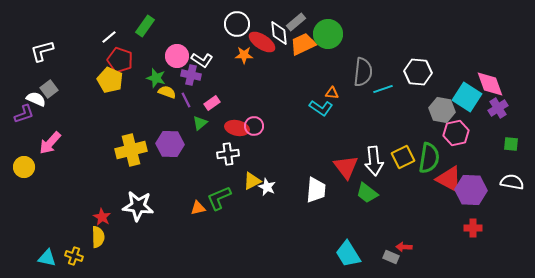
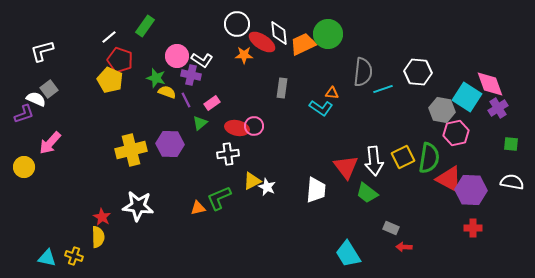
gray rectangle at (296, 22): moved 14 px left, 66 px down; rotated 42 degrees counterclockwise
gray rectangle at (391, 257): moved 29 px up
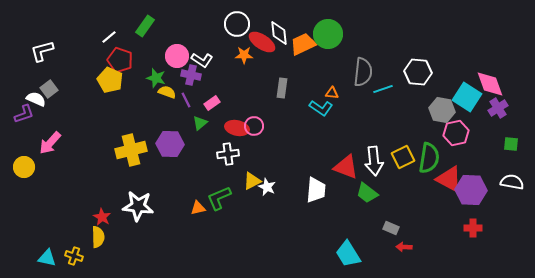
red triangle at (346, 167): rotated 32 degrees counterclockwise
